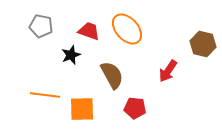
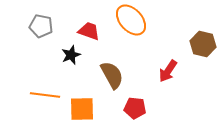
orange ellipse: moved 4 px right, 9 px up
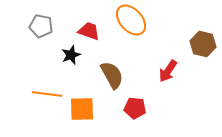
orange line: moved 2 px right, 1 px up
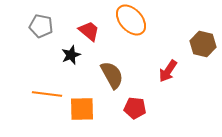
red trapezoid: rotated 20 degrees clockwise
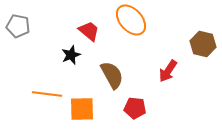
gray pentagon: moved 23 px left
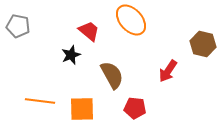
orange line: moved 7 px left, 7 px down
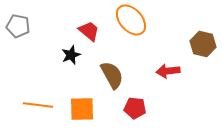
red arrow: rotated 50 degrees clockwise
orange line: moved 2 px left, 4 px down
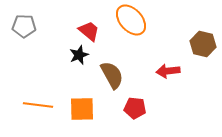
gray pentagon: moved 6 px right; rotated 10 degrees counterclockwise
black star: moved 8 px right
